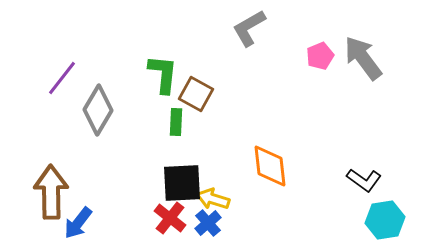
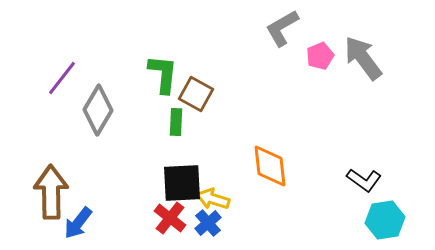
gray L-shape: moved 33 px right
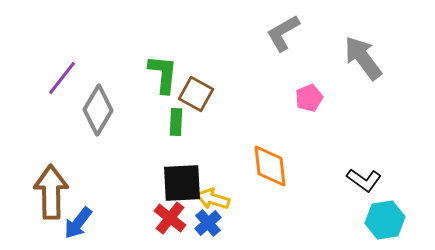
gray L-shape: moved 1 px right, 5 px down
pink pentagon: moved 11 px left, 42 px down
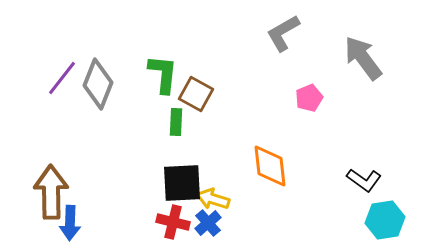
gray diamond: moved 26 px up; rotated 9 degrees counterclockwise
red cross: moved 3 px right, 4 px down; rotated 24 degrees counterclockwise
blue arrow: moved 8 px left; rotated 36 degrees counterclockwise
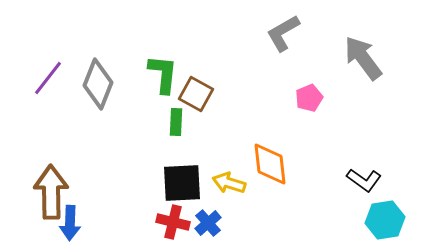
purple line: moved 14 px left
orange diamond: moved 2 px up
yellow arrow: moved 16 px right, 16 px up
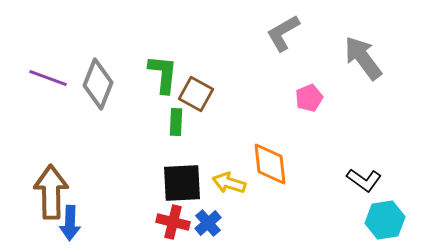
purple line: rotated 72 degrees clockwise
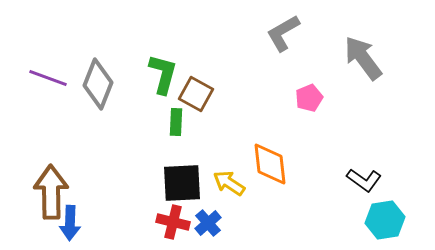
green L-shape: rotated 9 degrees clockwise
yellow arrow: rotated 16 degrees clockwise
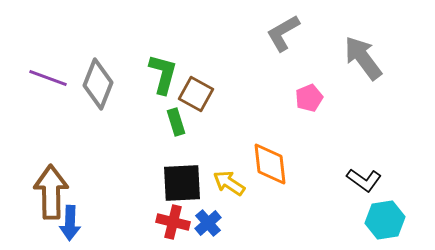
green rectangle: rotated 20 degrees counterclockwise
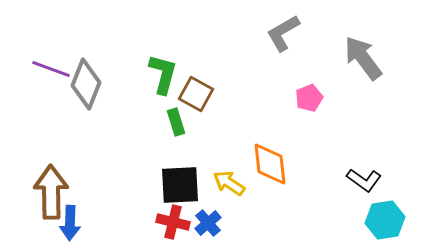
purple line: moved 3 px right, 9 px up
gray diamond: moved 12 px left
black square: moved 2 px left, 2 px down
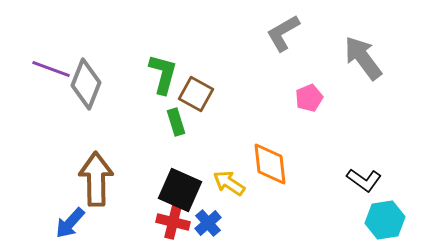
black square: moved 5 px down; rotated 27 degrees clockwise
brown arrow: moved 45 px right, 13 px up
blue arrow: rotated 40 degrees clockwise
